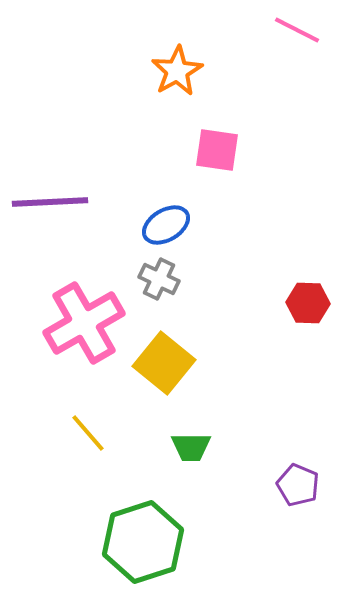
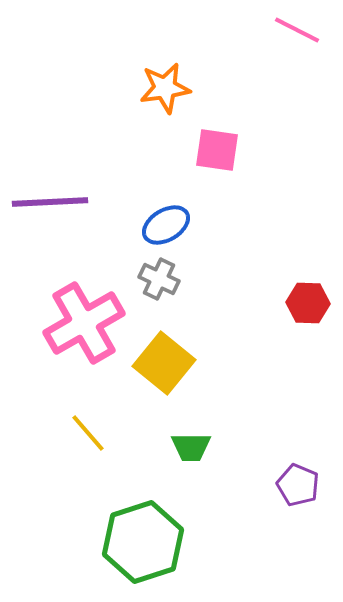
orange star: moved 12 px left, 17 px down; rotated 21 degrees clockwise
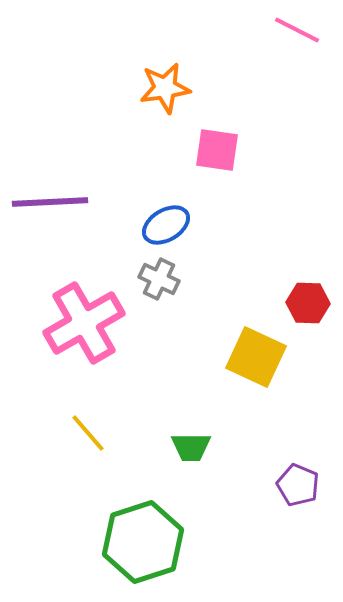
yellow square: moved 92 px right, 6 px up; rotated 14 degrees counterclockwise
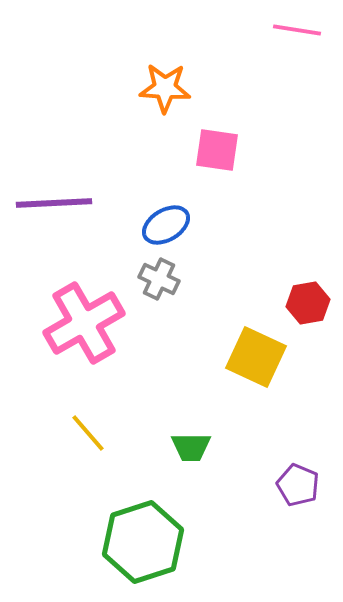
pink line: rotated 18 degrees counterclockwise
orange star: rotated 12 degrees clockwise
purple line: moved 4 px right, 1 px down
red hexagon: rotated 12 degrees counterclockwise
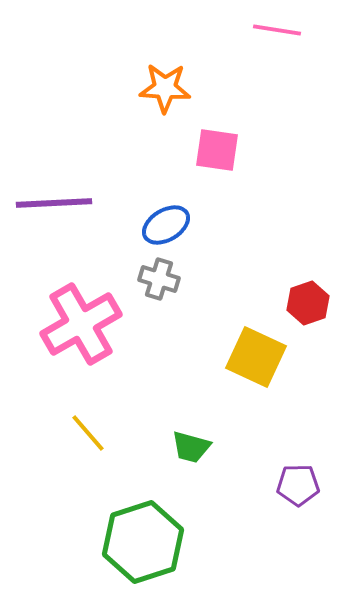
pink line: moved 20 px left
gray cross: rotated 9 degrees counterclockwise
red hexagon: rotated 9 degrees counterclockwise
pink cross: moved 3 px left, 1 px down
green trapezoid: rotated 15 degrees clockwise
purple pentagon: rotated 24 degrees counterclockwise
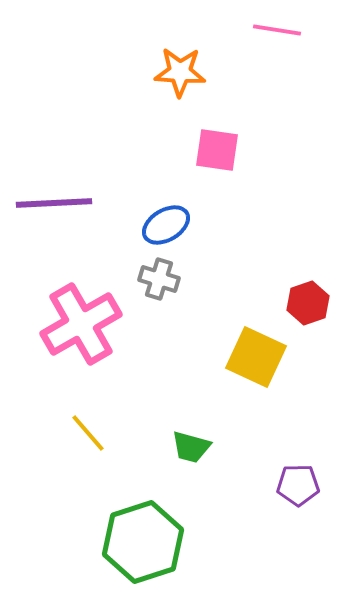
orange star: moved 15 px right, 16 px up
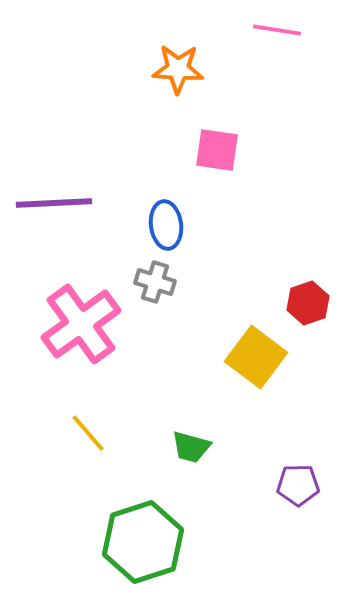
orange star: moved 2 px left, 3 px up
blue ellipse: rotated 66 degrees counterclockwise
gray cross: moved 4 px left, 3 px down
pink cross: rotated 6 degrees counterclockwise
yellow square: rotated 12 degrees clockwise
